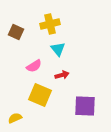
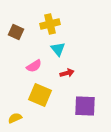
red arrow: moved 5 px right, 2 px up
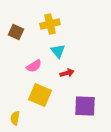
cyan triangle: moved 2 px down
yellow semicircle: rotated 56 degrees counterclockwise
